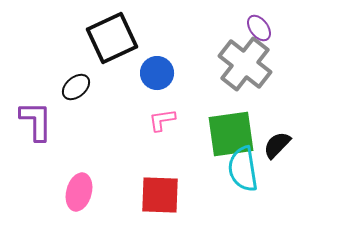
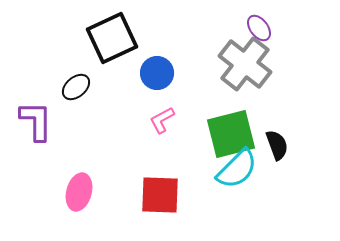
pink L-shape: rotated 20 degrees counterclockwise
green square: rotated 6 degrees counterclockwise
black semicircle: rotated 116 degrees clockwise
cyan semicircle: moved 6 px left; rotated 126 degrees counterclockwise
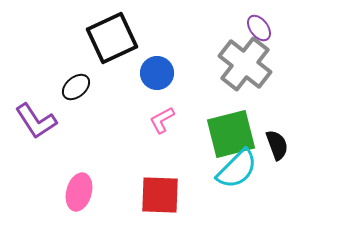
purple L-shape: rotated 147 degrees clockwise
